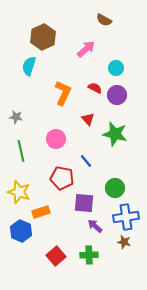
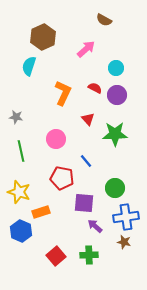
green star: rotated 15 degrees counterclockwise
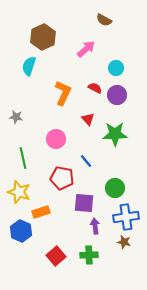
green line: moved 2 px right, 7 px down
purple arrow: rotated 42 degrees clockwise
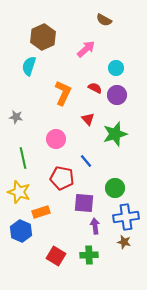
green star: rotated 15 degrees counterclockwise
red square: rotated 18 degrees counterclockwise
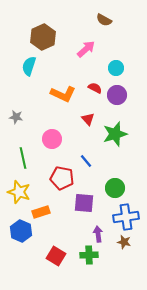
orange L-shape: moved 1 px down; rotated 90 degrees clockwise
pink circle: moved 4 px left
purple arrow: moved 3 px right, 8 px down
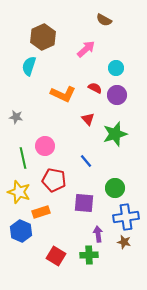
pink circle: moved 7 px left, 7 px down
red pentagon: moved 8 px left, 2 px down
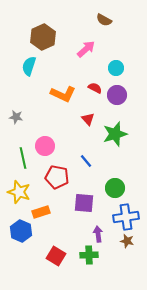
red pentagon: moved 3 px right, 3 px up
brown star: moved 3 px right, 1 px up
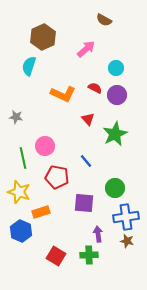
green star: rotated 10 degrees counterclockwise
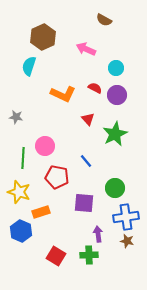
pink arrow: rotated 114 degrees counterclockwise
green line: rotated 15 degrees clockwise
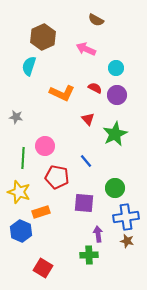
brown semicircle: moved 8 px left
orange L-shape: moved 1 px left, 1 px up
red square: moved 13 px left, 12 px down
